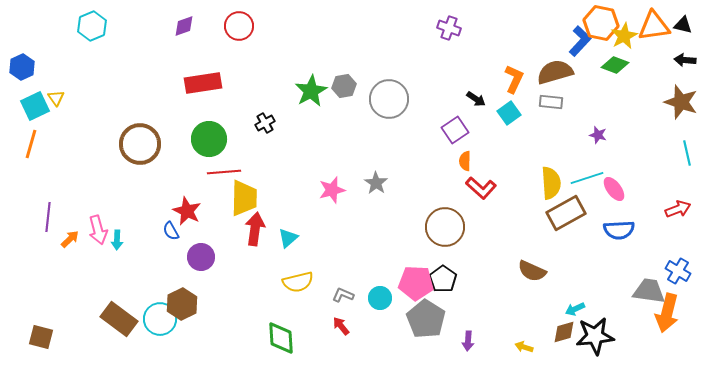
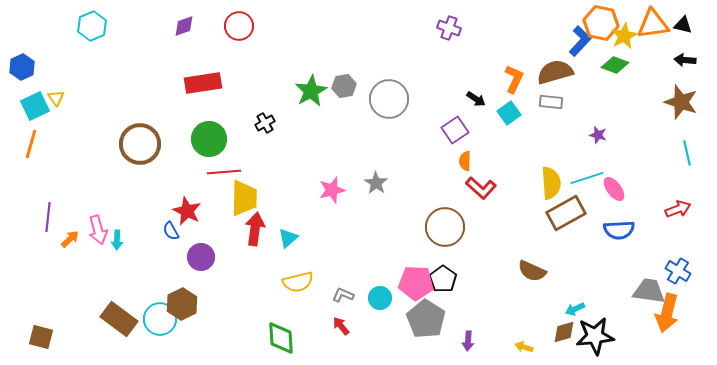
orange triangle at (654, 26): moved 1 px left, 2 px up
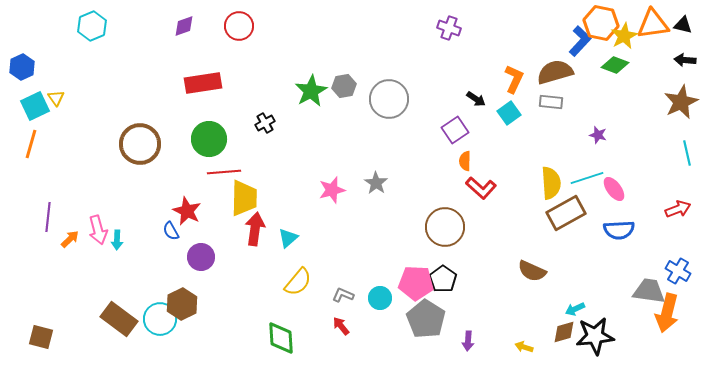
brown star at (681, 102): rotated 28 degrees clockwise
yellow semicircle at (298, 282): rotated 36 degrees counterclockwise
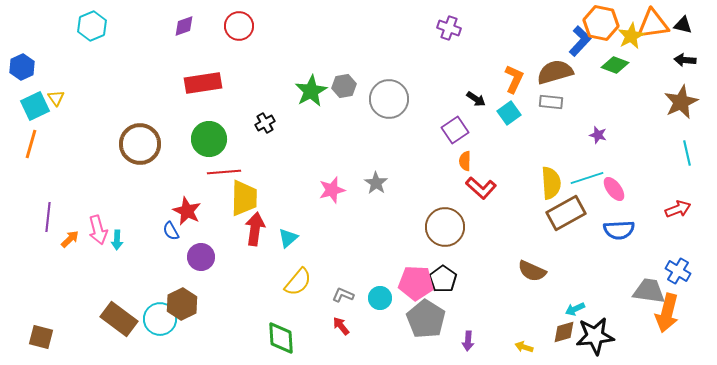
yellow star at (624, 36): moved 7 px right
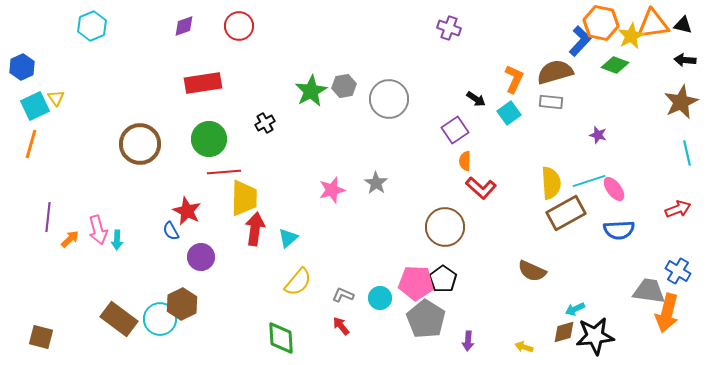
cyan line at (587, 178): moved 2 px right, 3 px down
